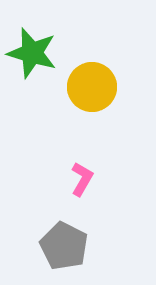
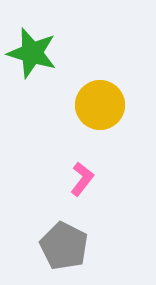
yellow circle: moved 8 px right, 18 px down
pink L-shape: rotated 8 degrees clockwise
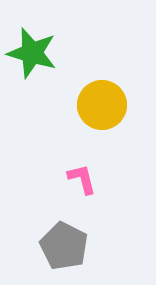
yellow circle: moved 2 px right
pink L-shape: rotated 52 degrees counterclockwise
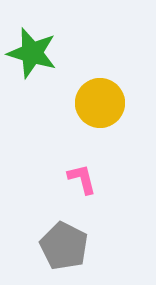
yellow circle: moved 2 px left, 2 px up
